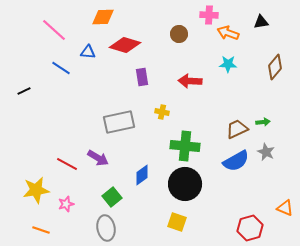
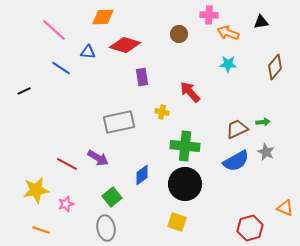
red arrow: moved 11 px down; rotated 45 degrees clockwise
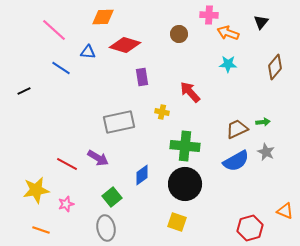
black triangle: rotated 42 degrees counterclockwise
orange triangle: moved 3 px down
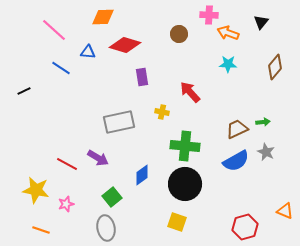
yellow star: rotated 20 degrees clockwise
red hexagon: moved 5 px left, 1 px up
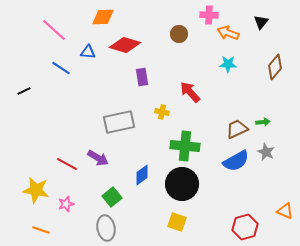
black circle: moved 3 px left
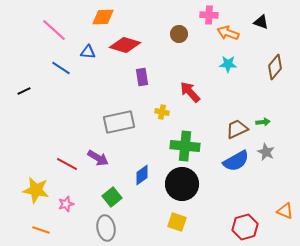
black triangle: rotated 49 degrees counterclockwise
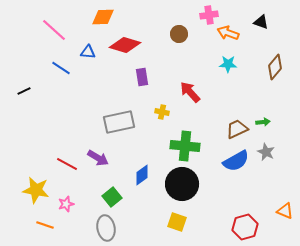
pink cross: rotated 12 degrees counterclockwise
orange line: moved 4 px right, 5 px up
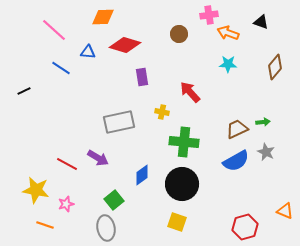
green cross: moved 1 px left, 4 px up
green square: moved 2 px right, 3 px down
